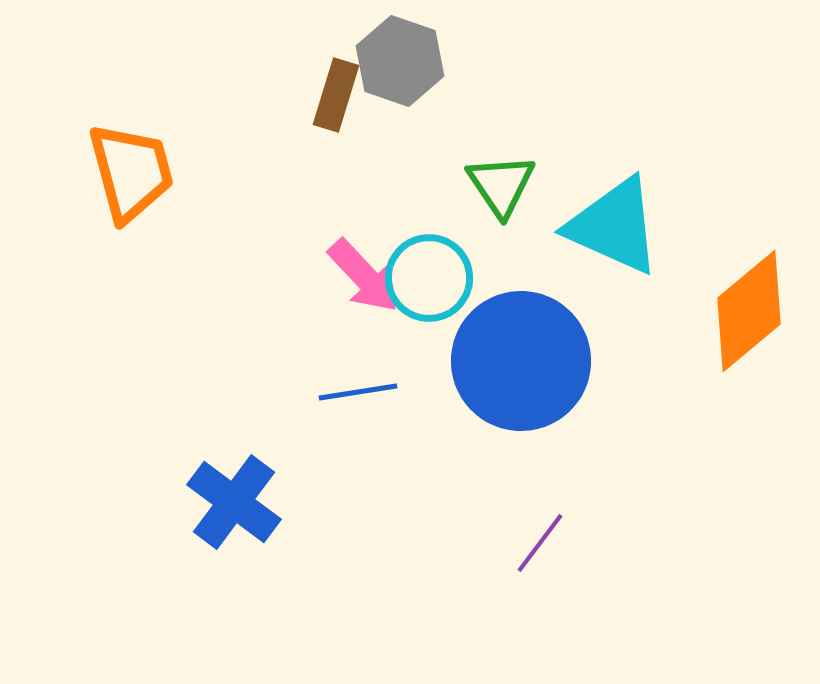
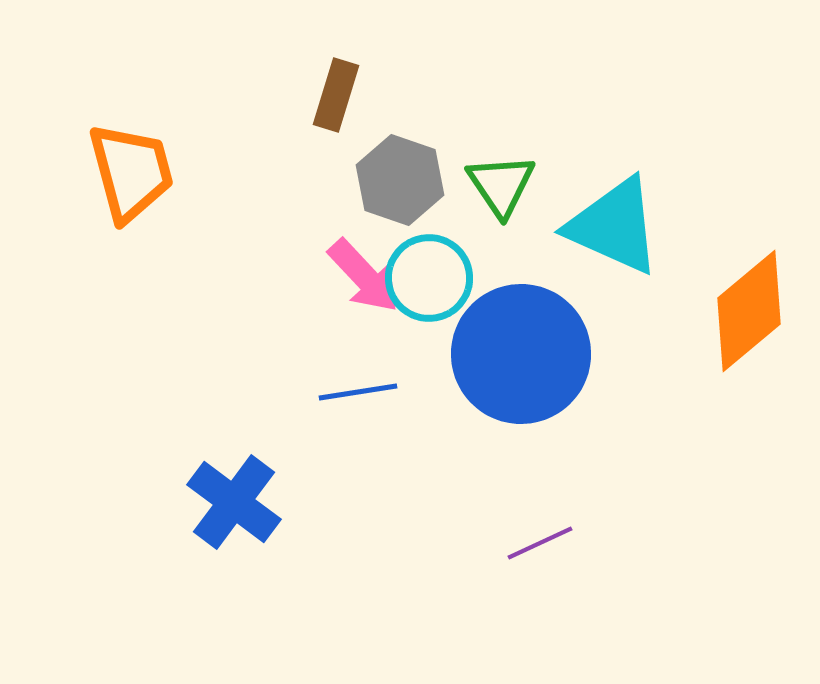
gray hexagon: moved 119 px down
blue circle: moved 7 px up
purple line: rotated 28 degrees clockwise
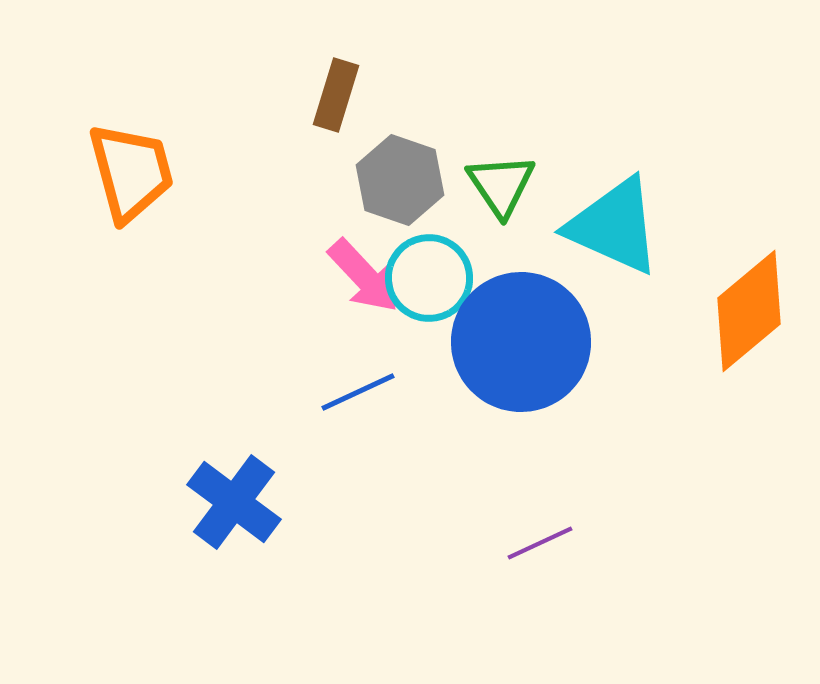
blue circle: moved 12 px up
blue line: rotated 16 degrees counterclockwise
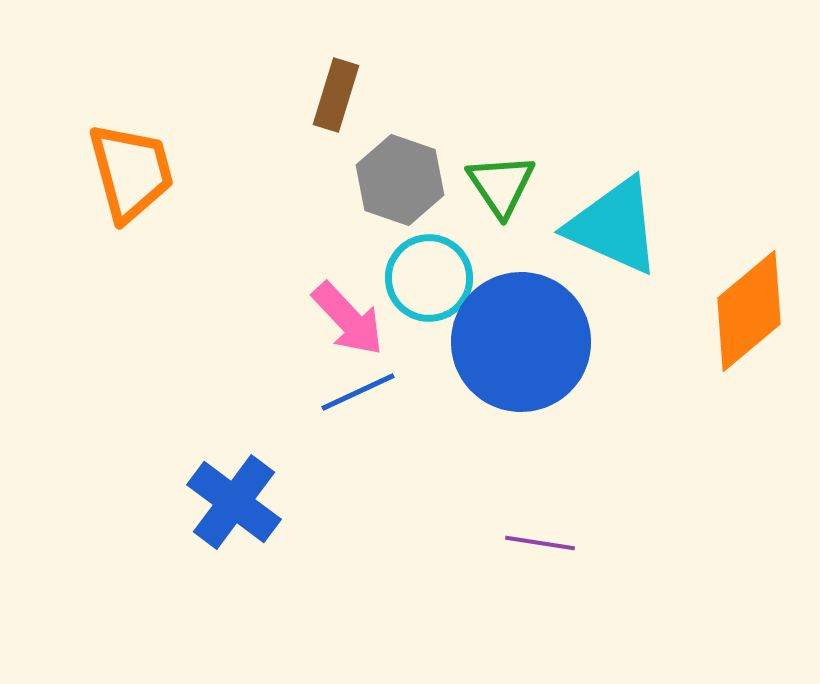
pink arrow: moved 16 px left, 43 px down
purple line: rotated 34 degrees clockwise
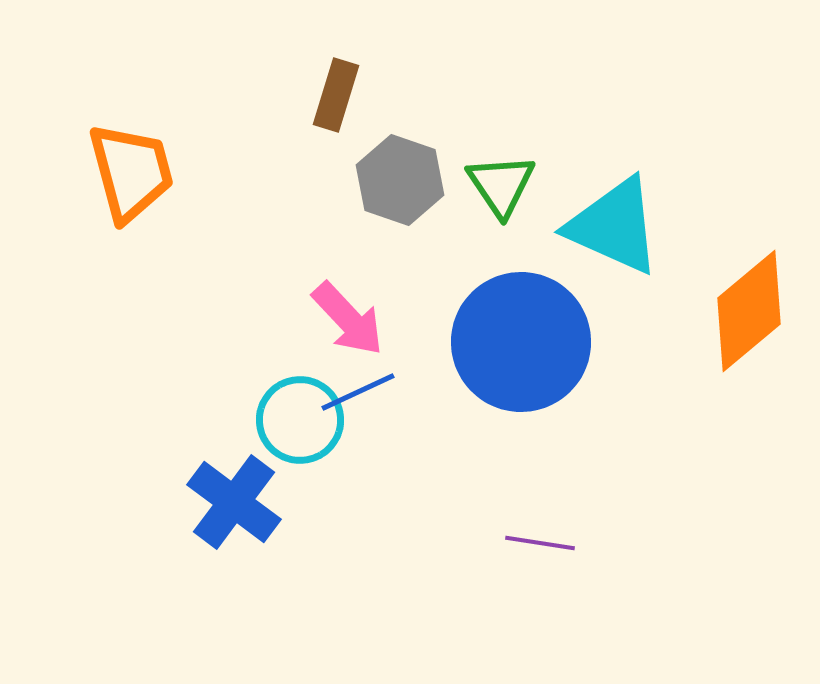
cyan circle: moved 129 px left, 142 px down
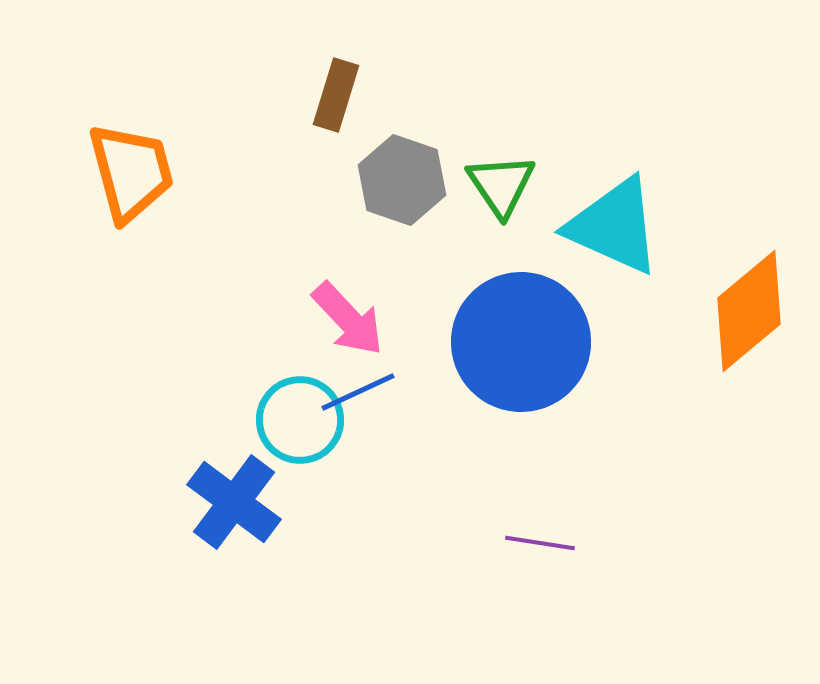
gray hexagon: moved 2 px right
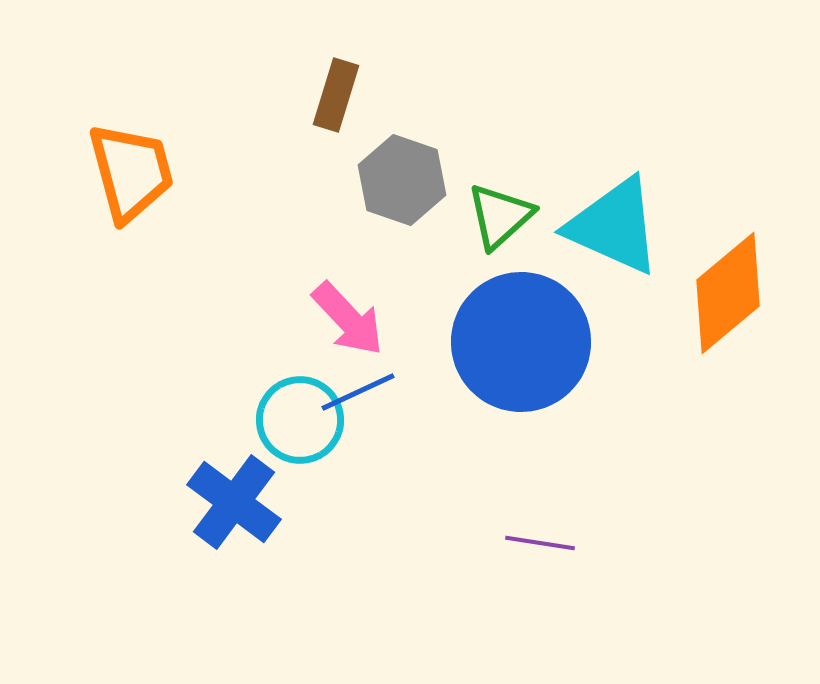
green triangle: moved 1 px left, 31 px down; rotated 22 degrees clockwise
orange diamond: moved 21 px left, 18 px up
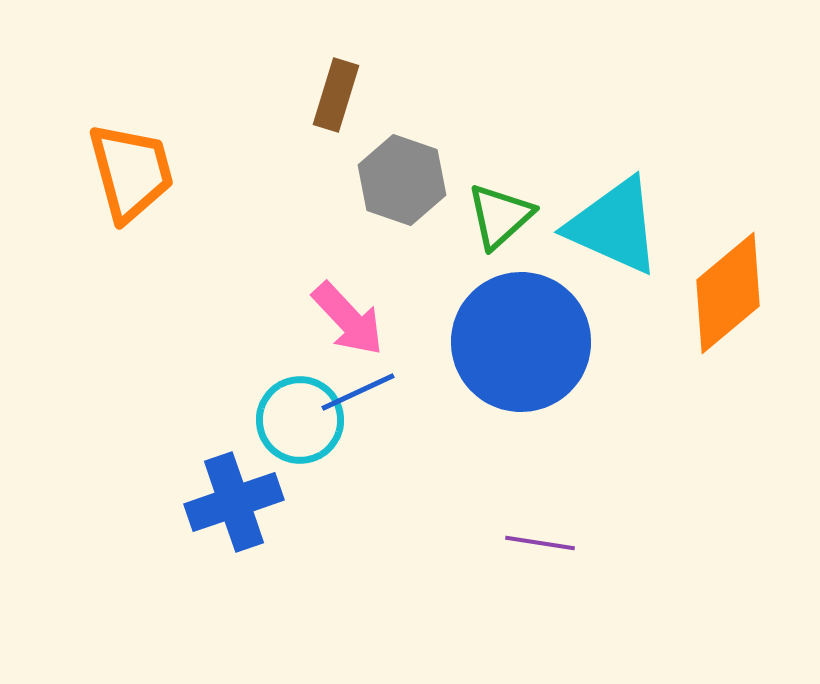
blue cross: rotated 34 degrees clockwise
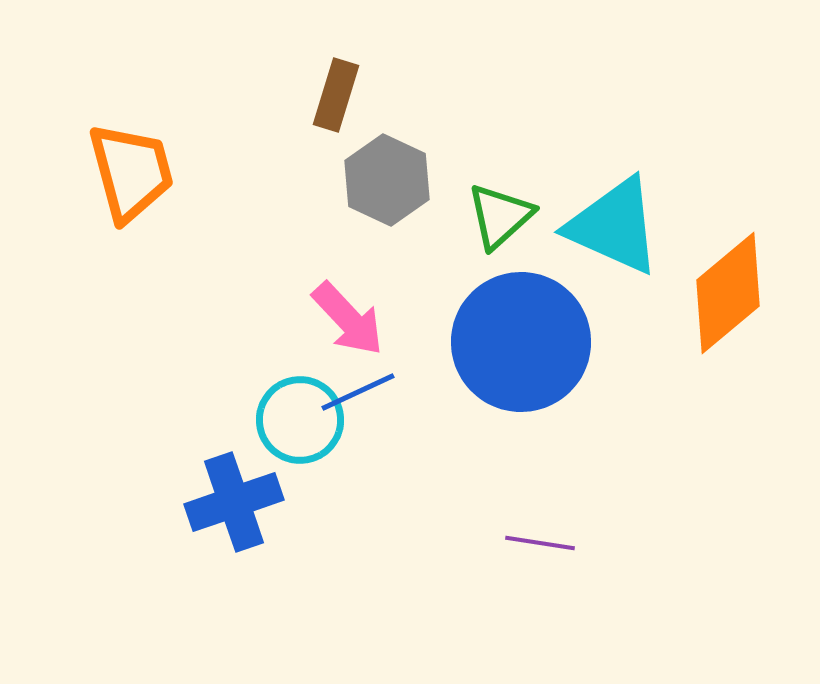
gray hexagon: moved 15 px left; rotated 6 degrees clockwise
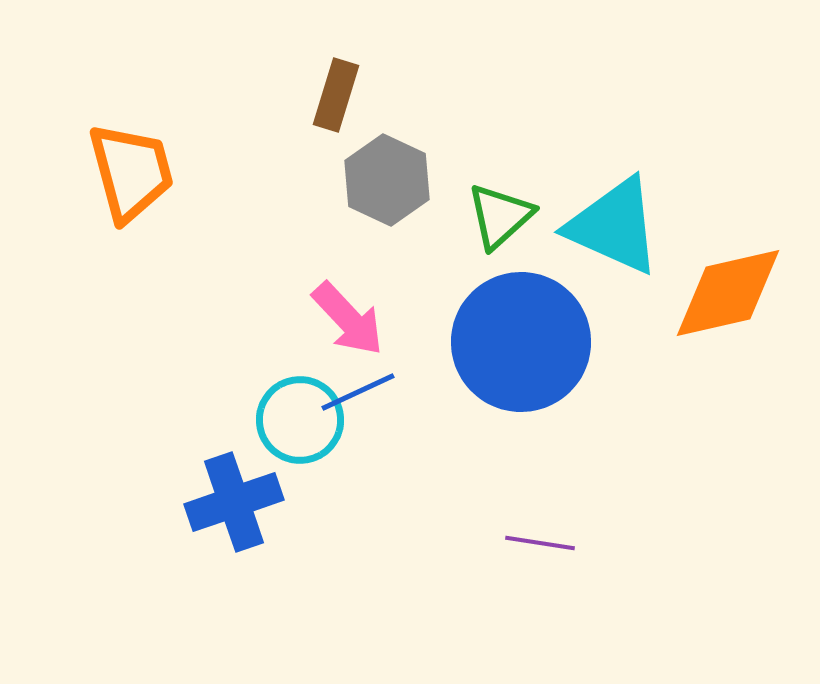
orange diamond: rotated 27 degrees clockwise
